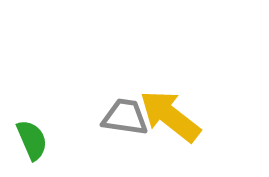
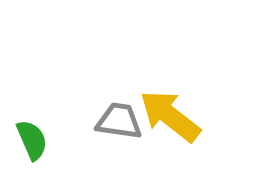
gray trapezoid: moved 6 px left, 4 px down
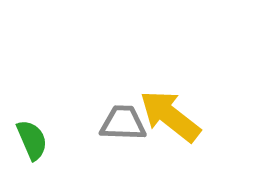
gray trapezoid: moved 4 px right, 2 px down; rotated 6 degrees counterclockwise
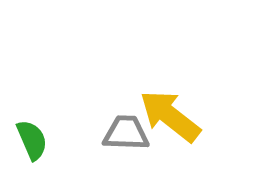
gray trapezoid: moved 3 px right, 10 px down
